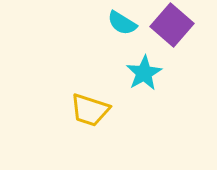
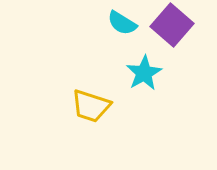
yellow trapezoid: moved 1 px right, 4 px up
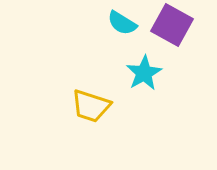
purple square: rotated 12 degrees counterclockwise
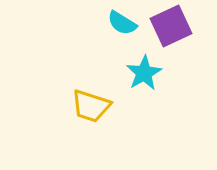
purple square: moved 1 px left, 1 px down; rotated 36 degrees clockwise
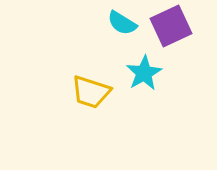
yellow trapezoid: moved 14 px up
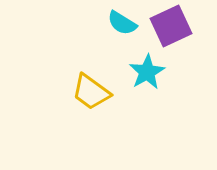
cyan star: moved 3 px right, 1 px up
yellow trapezoid: rotated 18 degrees clockwise
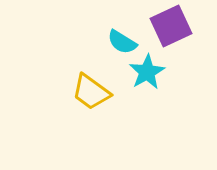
cyan semicircle: moved 19 px down
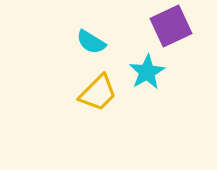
cyan semicircle: moved 31 px left
yellow trapezoid: moved 7 px right, 1 px down; rotated 81 degrees counterclockwise
